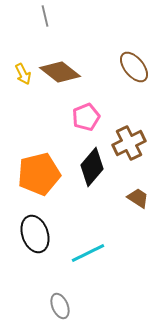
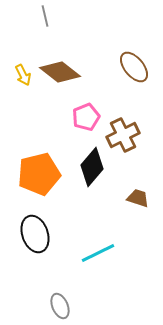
yellow arrow: moved 1 px down
brown cross: moved 6 px left, 8 px up
brown trapezoid: rotated 15 degrees counterclockwise
cyan line: moved 10 px right
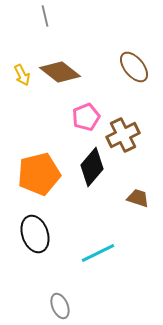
yellow arrow: moved 1 px left
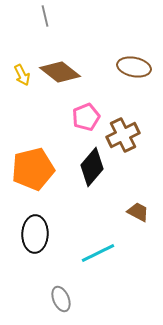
brown ellipse: rotated 40 degrees counterclockwise
orange pentagon: moved 6 px left, 5 px up
brown trapezoid: moved 14 px down; rotated 10 degrees clockwise
black ellipse: rotated 21 degrees clockwise
gray ellipse: moved 1 px right, 7 px up
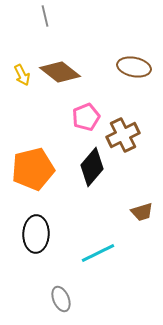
brown trapezoid: moved 4 px right; rotated 135 degrees clockwise
black ellipse: moved 1 px right
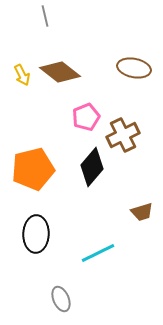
brown ellipse: moved 1 px down
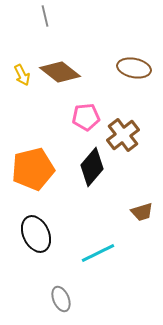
pink pentagon: rotated 16 degrees clockwise
brown cross: rotated 12 degrees counterclockwise
black ellipse: rotated 27 degrees counterclockwise
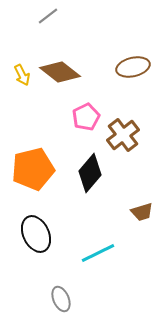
gray line: moved 3 px right; rotated 65 degrees clockwise
brown ellipse: moved 1 px left, 1 px up; rotated 24 degrees counterclockwise
pink pentagon: rotated 20 degrees counterclockwise
black diamond: moved 2 px left, 6 px down
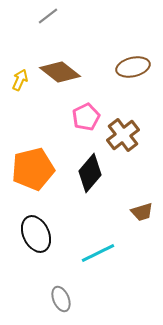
yellow arrow: moved 2 px left, 5 px down; rotated 130 degrees counterclockwise
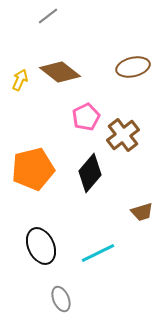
black ellipse: moved 5 px right, 12 px down
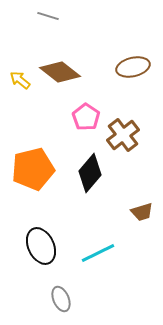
gray line: rotated 55 degrees clockwise
yellow arrow: rotated 75 degrees counterclockwise
pink pentagon: rotated 12 degrees counterclockwise
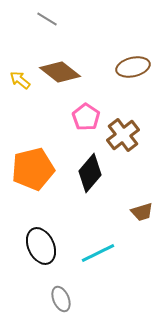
gray line: moved 1 px left, 3 px down; rotated 15 degrees clockwise
